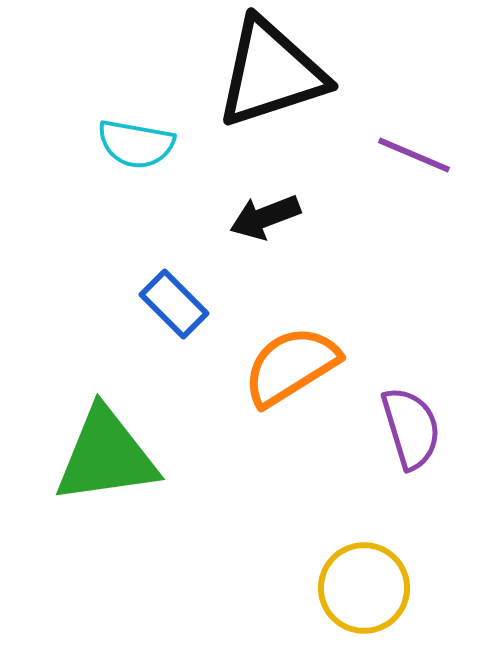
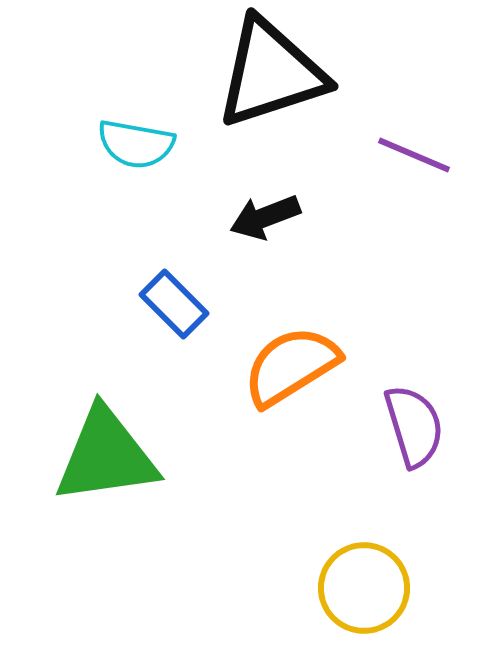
purple semicircle: moved 3 px right, 2 px up
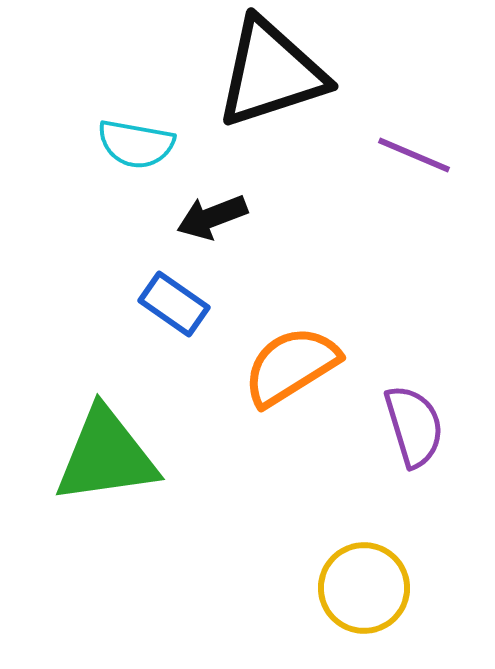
black arrow: moved 53 px left
blue rectangle: rotated 10 degrees counterclockwise
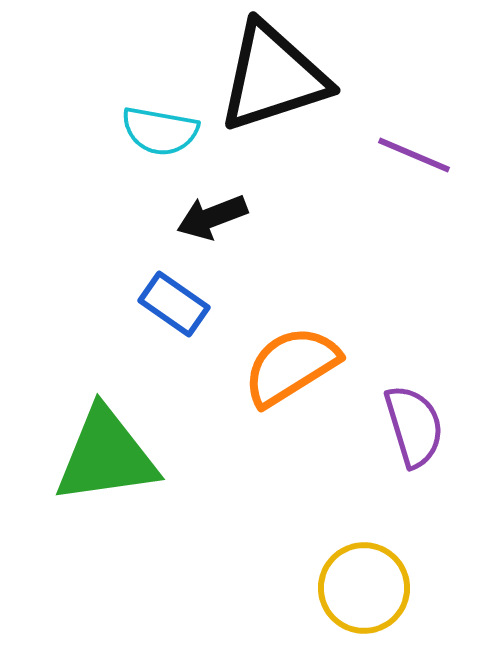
black triangle: moved 2 px right, 4 px down
cyan semicircle: moved 24 px right, 13 px up
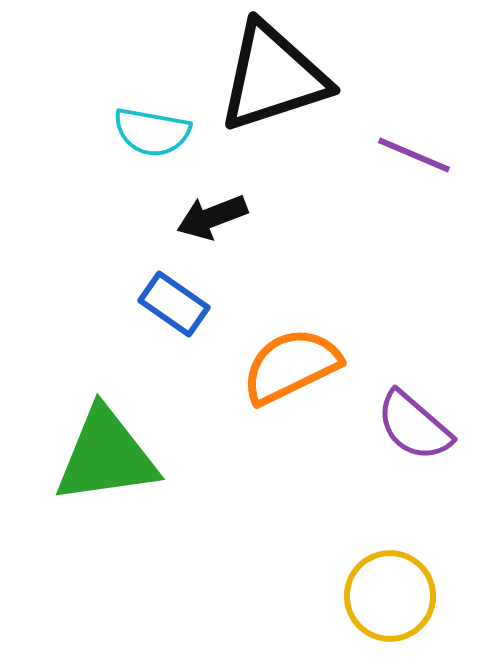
cyan semicircle: moved 8 px left, 1 px down
orange semicircle: rotated 6 degrees clockwise
purple semicircle: rotated 148 degrees clockwise
yellow circle: moved 26 px right, 8 px down
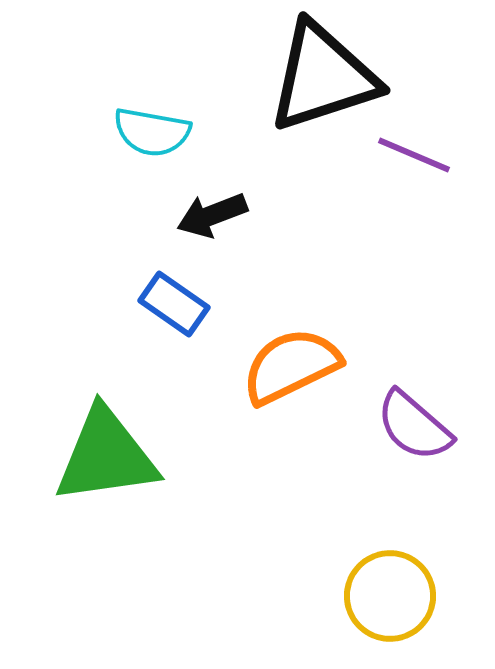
black triangle: moved 50 px right
black arrow: moved 2 px up
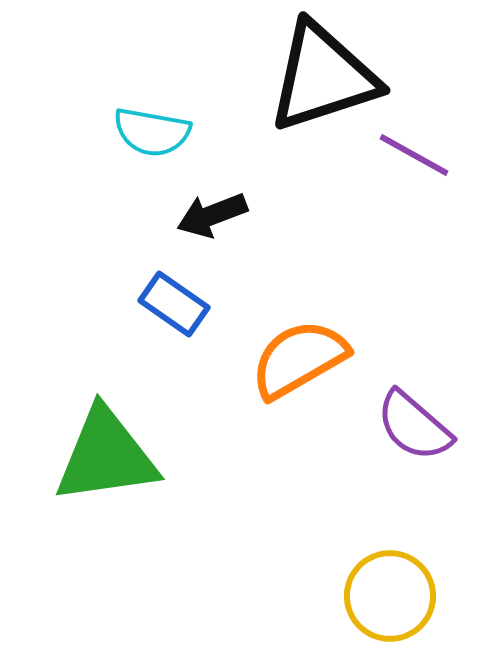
purple line: rotated 6 degrees clockwise
orange semicircle: moved 8 px right, 7 px up; rotated 4 degrees counterclockwise
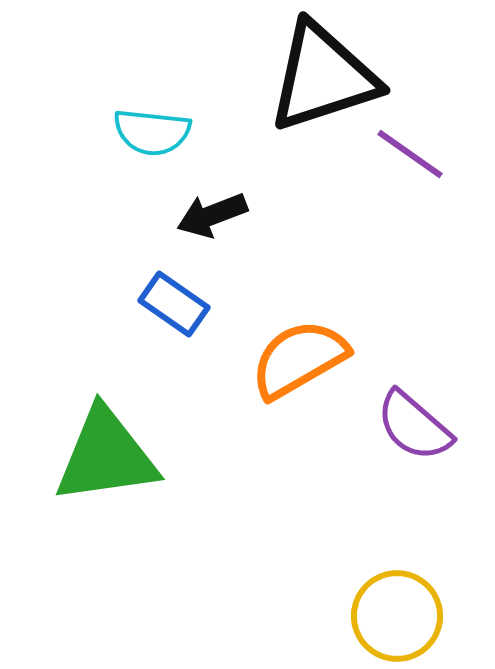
cyan semicircle: rotated 4 degrees counterclockwise
purple line: moved 4 px left, 1 px up; rotated 6 degrees clockwise
yellow circle: moved 7 px right, 20 px down
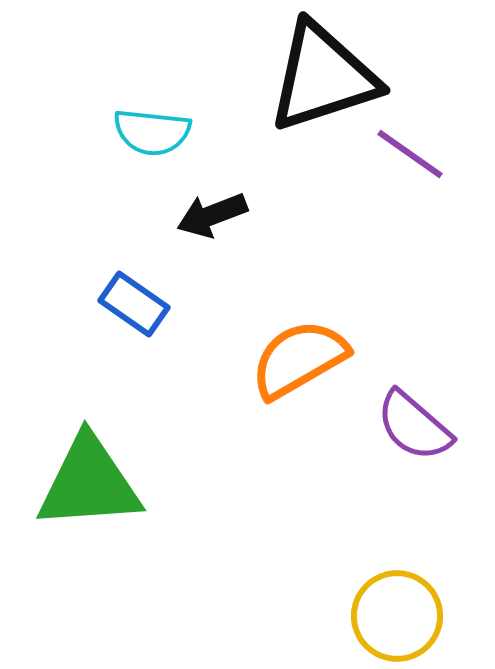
blue rectangle: moved 40 px left
green triangle: moved 17 px left, 27 px down; rotated 4 degrees clockwise
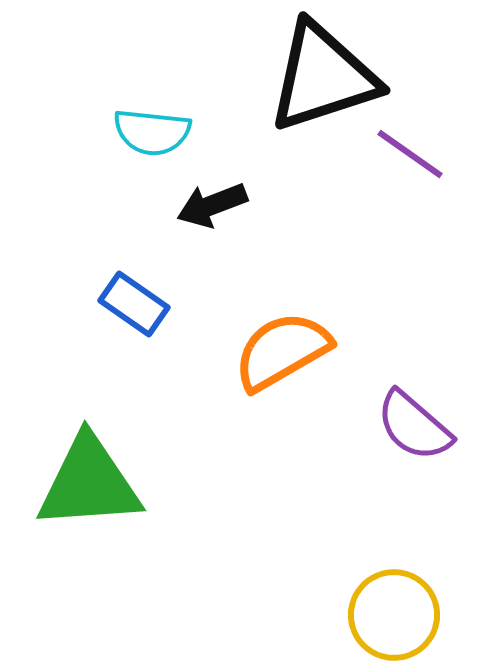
black arrow: moved 10 px up
orange semicircle: moved 17 px left, 8 px up
yellow circle: moved 3 px left, 1 px up
